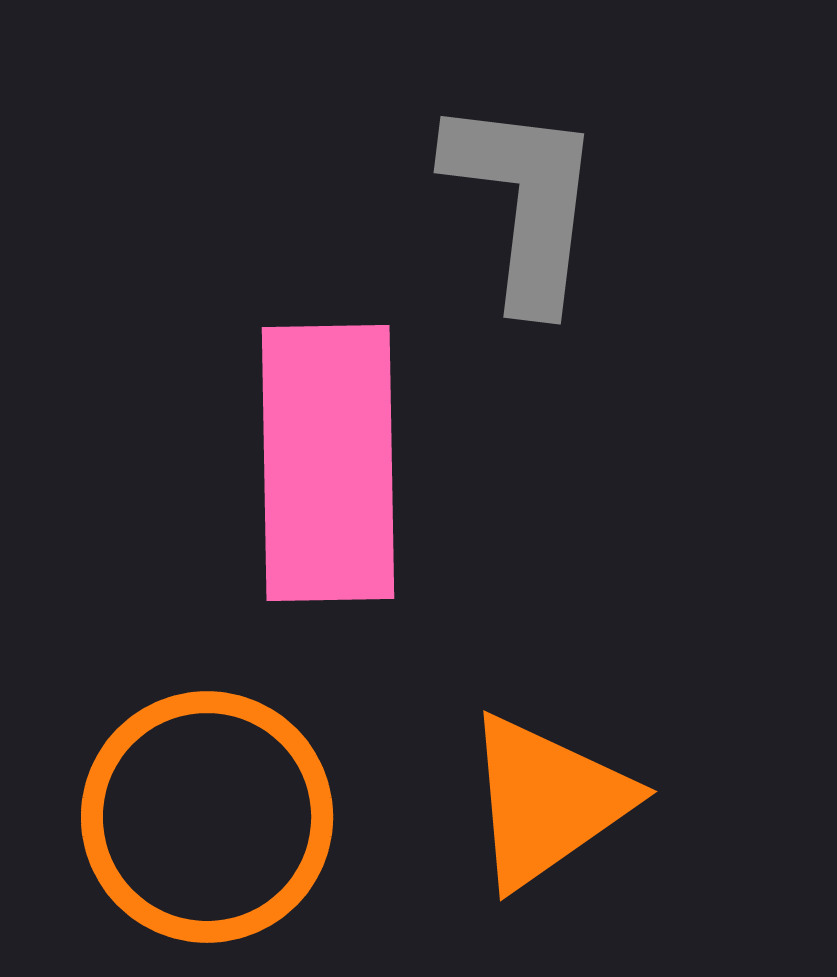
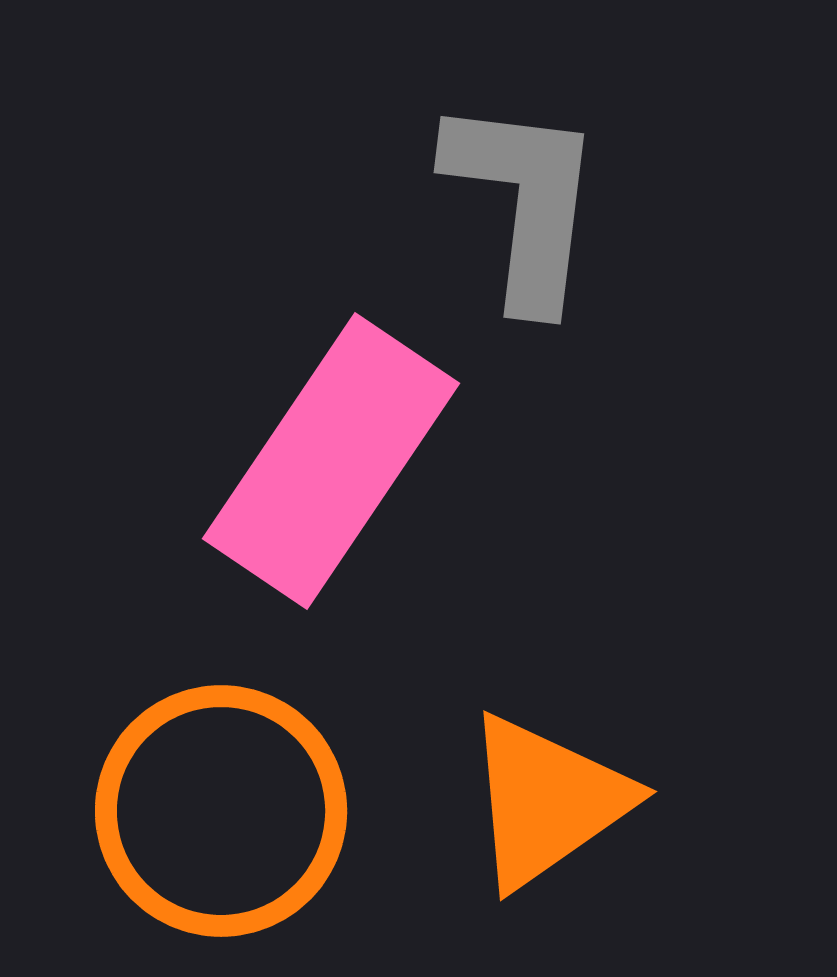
pink rectangle: moved 3 px right, 2 px up; rotated 35 degrees clockwise
orange circle: moved 14 px right, 6 px up
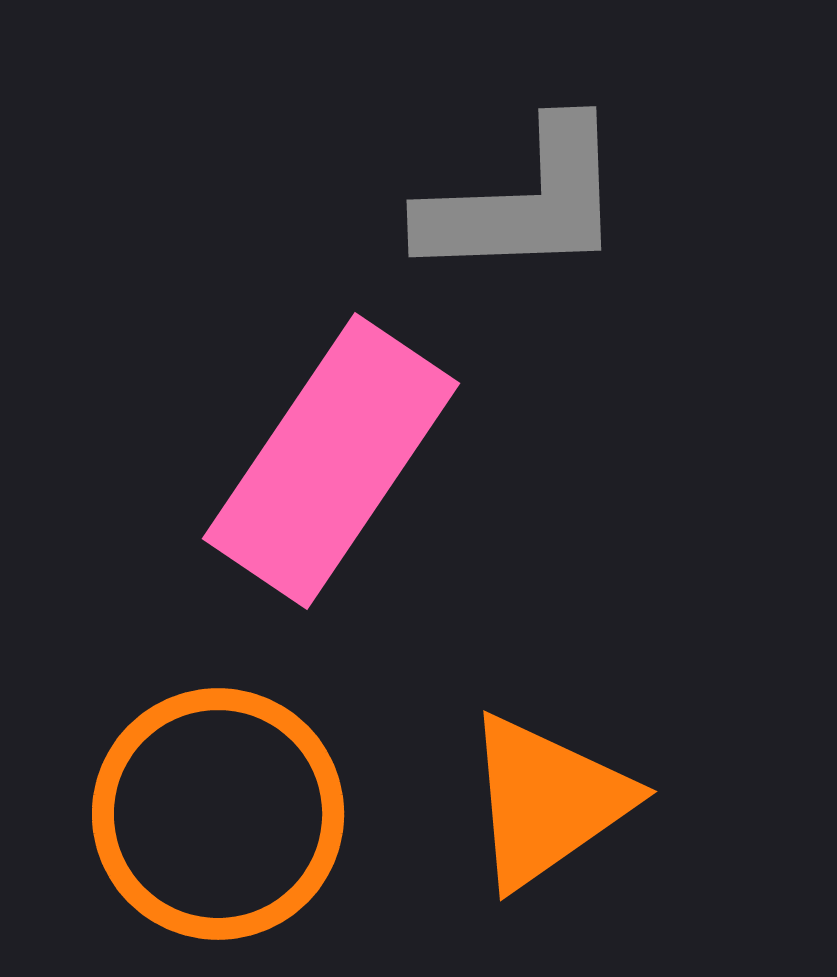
gray L-shape: rotated 81 degrees clockwise
orange circle: moved 3 px left, 3 px down
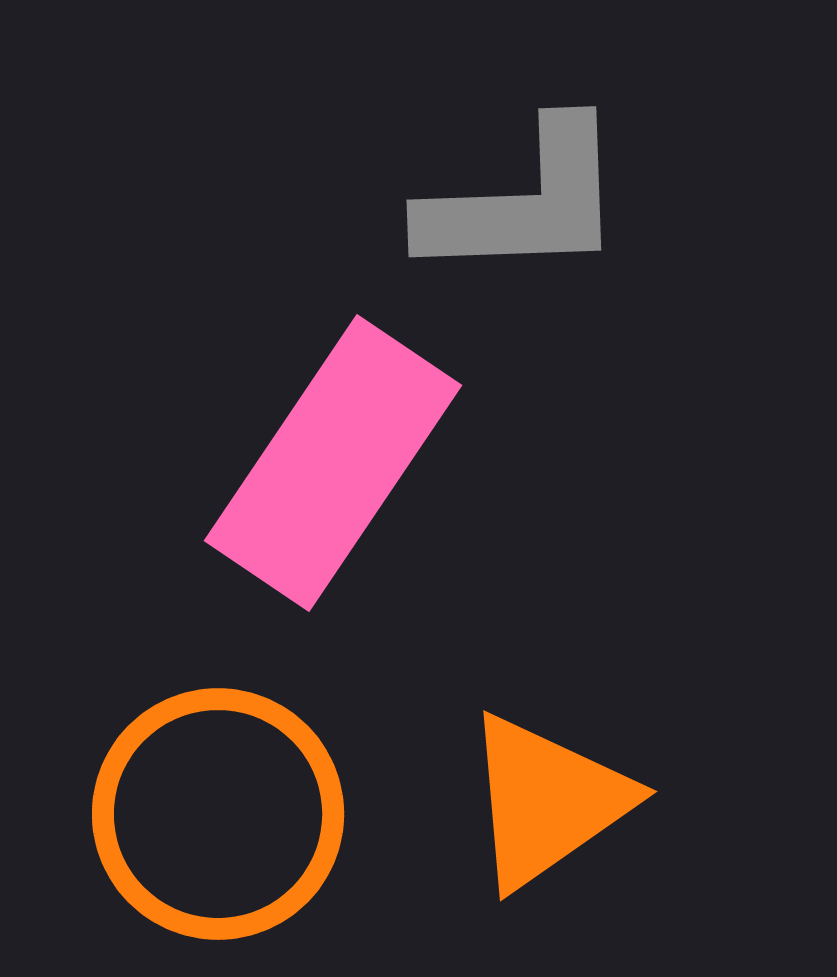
pink rectangle: moved 2 px right, 2 px down
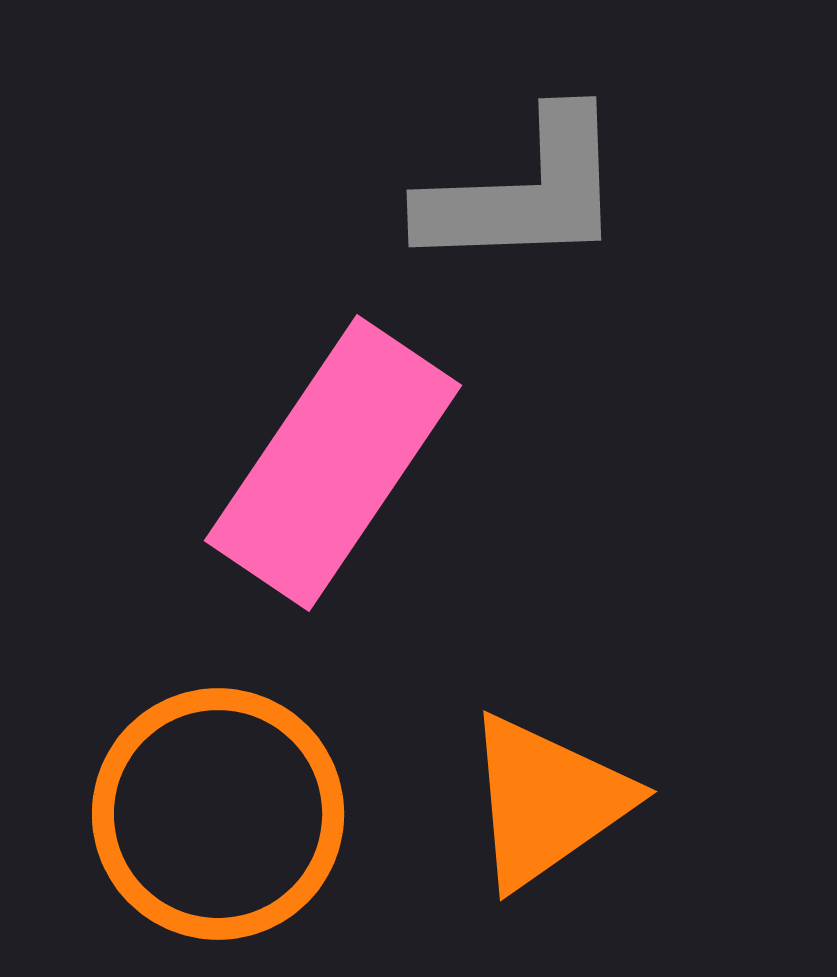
gray L-shape: moved 10 px up
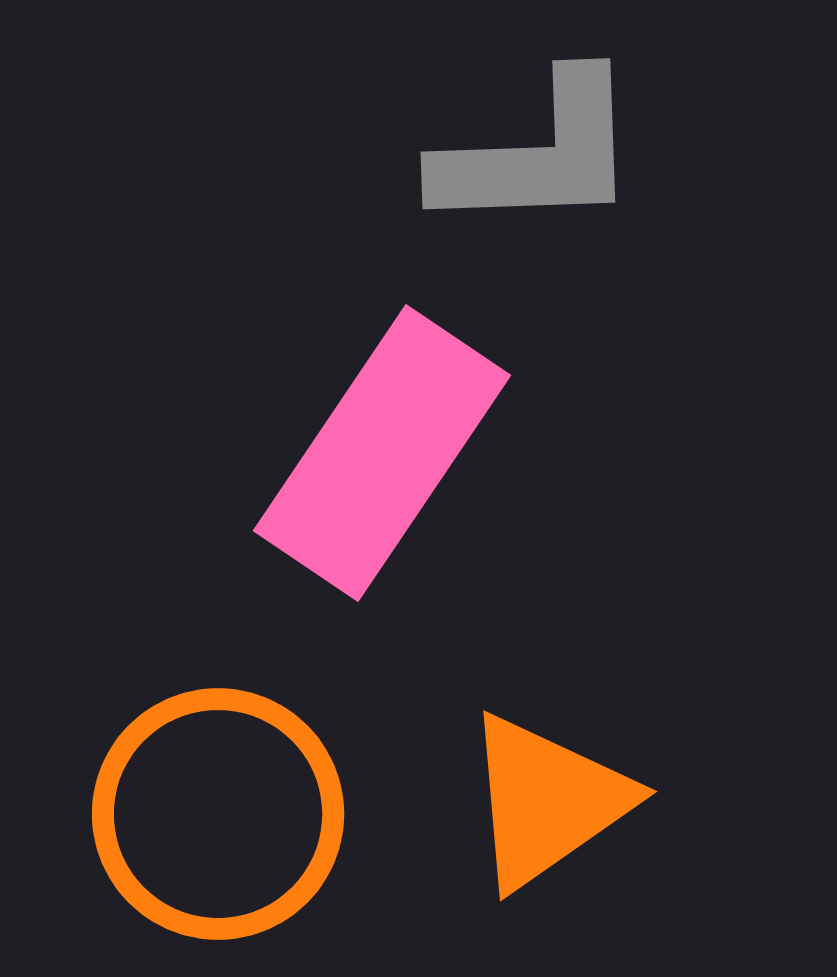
gray L-shape: moved 14 px right, 38 px up
pink rectangle: moved 49 px right, 10 px up
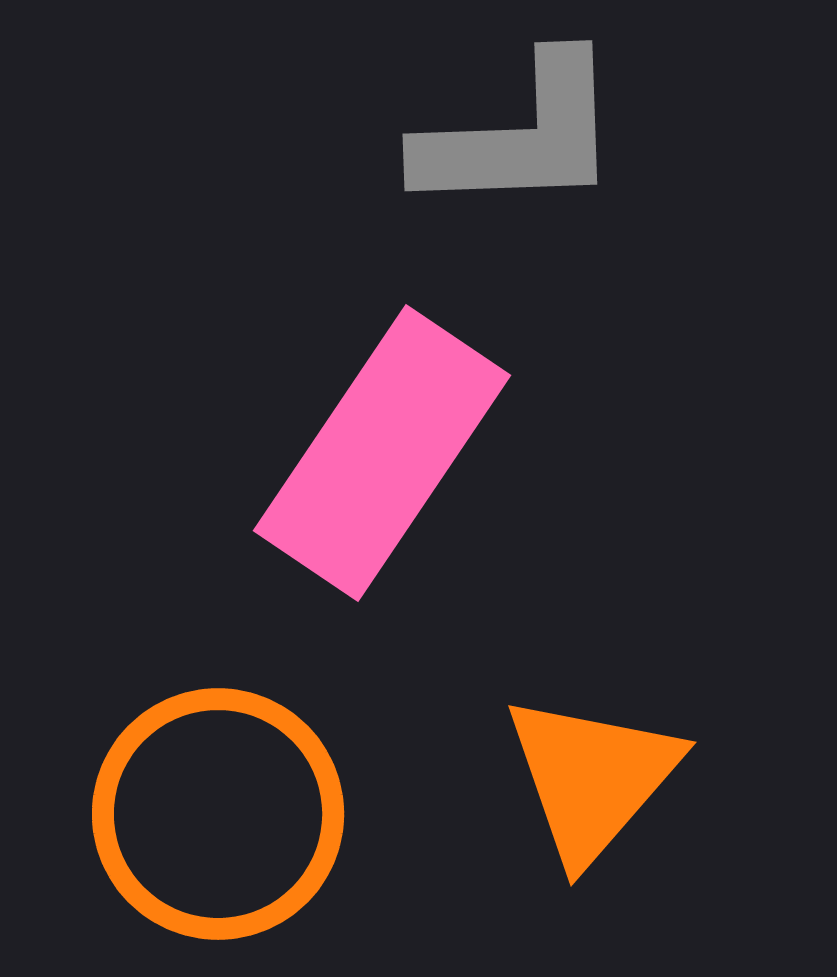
gray L-shape: moved 18 px left, 18 px up
orange triangle: moved 45 px right, 23 px up; rotated 14 degrees counterclockwise
